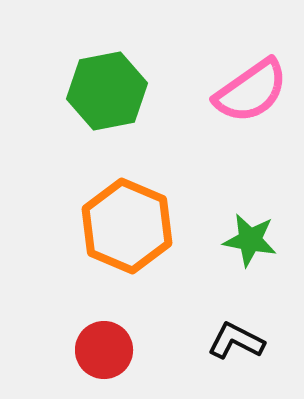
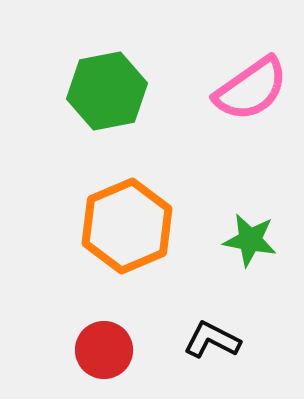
pink semicircle: moved 2 px up
orange hexagon: rotated 14 degrees clockwise
black L-shape: moved 24 px left, 1 px up
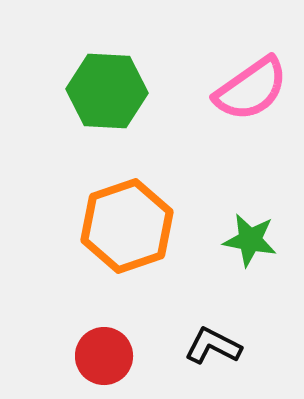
green hexagon: rotated 14 degrees clockwise
orange hexagon: rotated 4 degrees clockwise
black L-shape: moved 1 px right, 6 px down
red circle: moved 6 px down
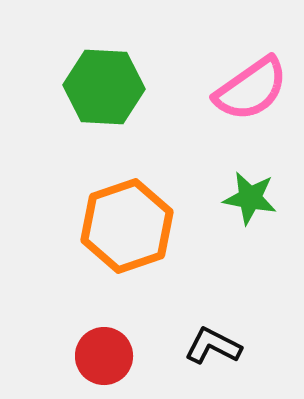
green hexagon: moved 3 px left, 4 px up
green star: moved 42 px up
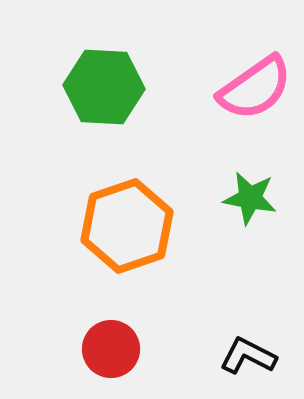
pink semicircle: moved 4 px right, 1 px up
black L-shape: moved 35 px right, 10 px down
red circle: moved 7 px right, 7 px up
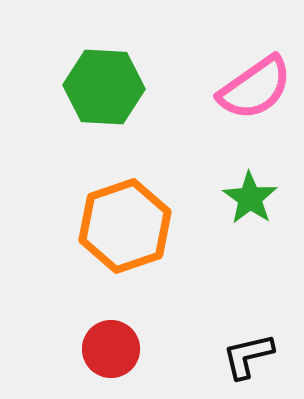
green star: rotated 24 degrees clockwise
orange hexagon: moved 2 px left
black L-shape: rotated 40 degrees counterclockwise
